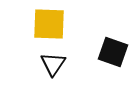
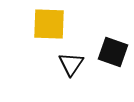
black triangle: moved 18 px right
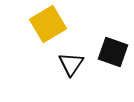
yellow square: moved 1 px left; rotated 33 degrees counterclockwise
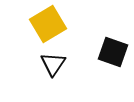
black triangle: moved 18 px left
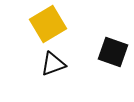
black triangle: rotated 36 degrees clockwise
